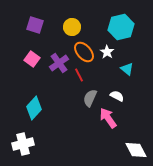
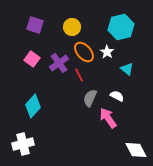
cyan diamond: moved 1 px left, 2 px up
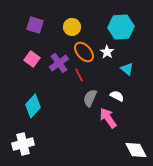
cyan hexagon: rotated 10 degrees clockwise
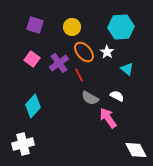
gray semicircle: rotated 84 degrees counterclockwise
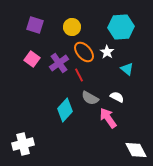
white semicircle: moved 1 px down
cyan diamond: moved 32 px right, 4 px down
